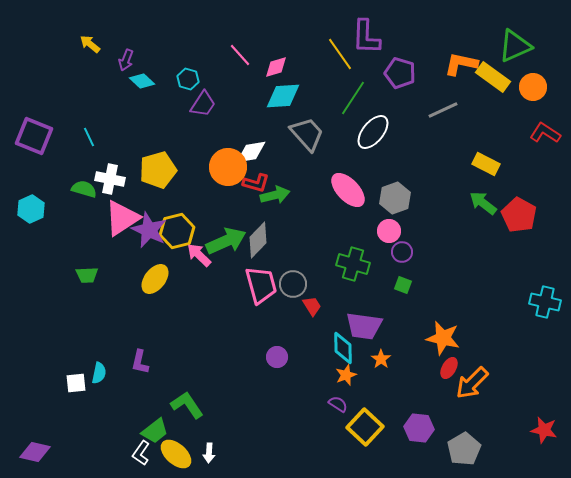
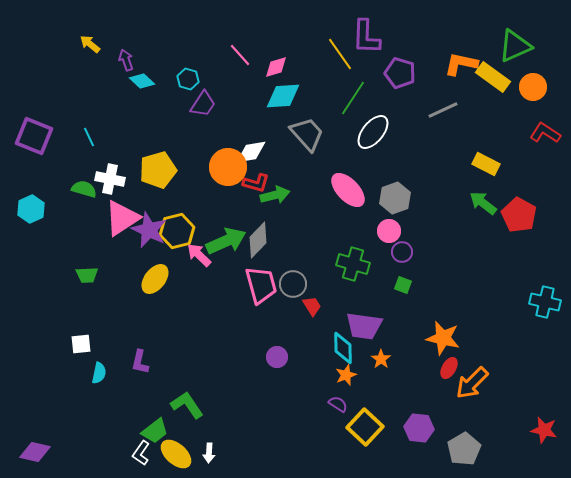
purple arrow at (126, 60): rotated 140 degrees clockwise
white square at (76, 383): moved 5 px right, 39 px up
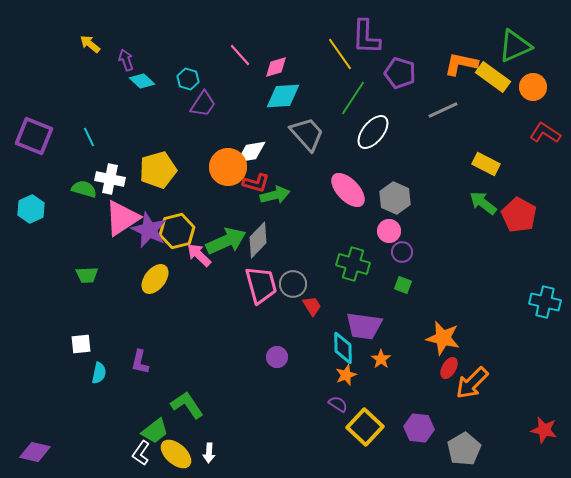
gray hexagon at (395, 198): rotated 16 degrees counterclockwise
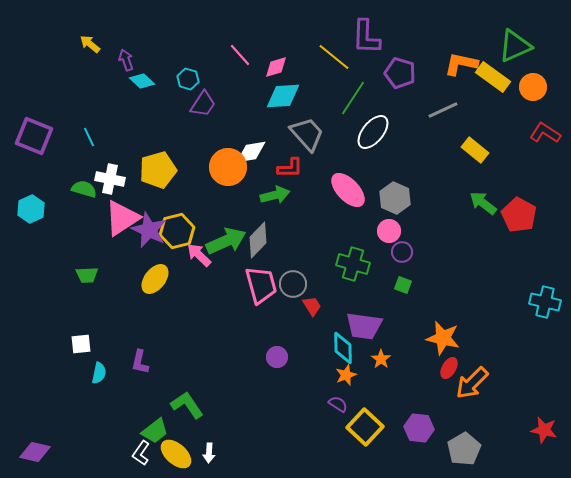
yellow line at (340, 54): moved 6 px left, 3 px down; rotated 16 degrees counterclockwise
yellow rectangle at (486, 164): moved 11 px left, 14 px up; rotated 12 degrees clockwise
red L-shape at (256, 183): moved 34 px right, 15 px up; rotated 16 degrees counterclockwise
